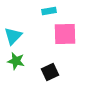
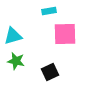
cyan triangle: rotated 30 degrees clockwise
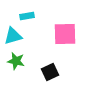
cyan rectangle: moved 22 px left, 5 px down
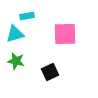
cyan triangle: moved 2 px right, 2 px up
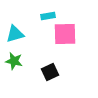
cyan rectangle: moved 21 px right
green star: moved 2 px left
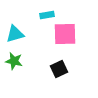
cyan rectangle: moved 1 px left, 1 px up
black square: moved 9 px right, 3 px up
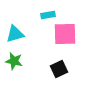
cyan rectangle: moved 1 px right
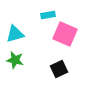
pink square: rotated 25 degrees clockwise
green star: moved 1 px right, 1 px up
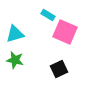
cyan rectangle: rotated 40 degrees clockwise
pink square: moved 2 px up
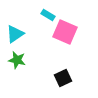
cyan triangle: rotated 18 degrees counterclockwise
green star: moved 2 px right
black square: moved 4 px right, 9 px down
